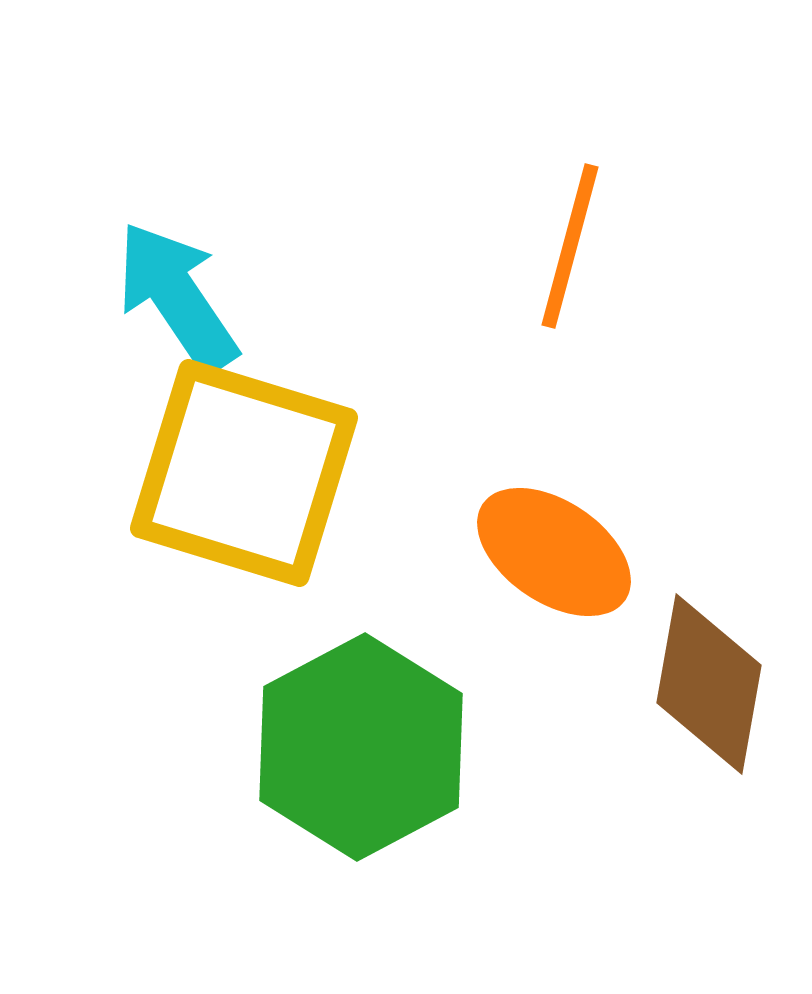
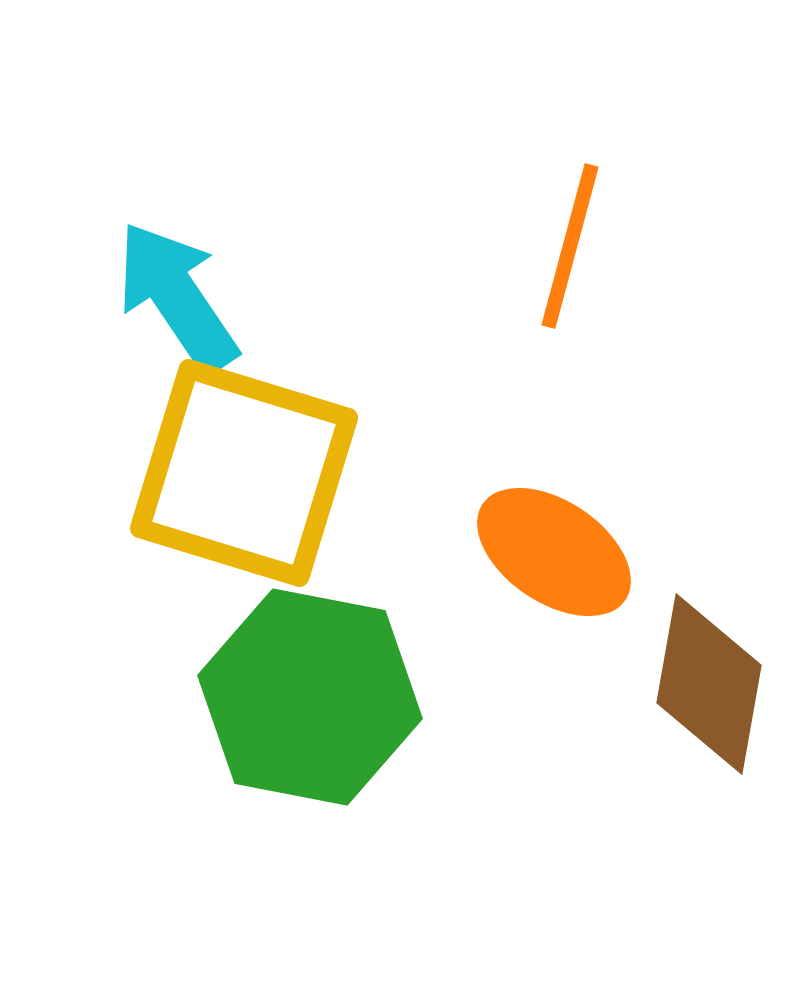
green hexagon: moved 51 px left, 50 px up; rotated 21 degrees counterclockwise
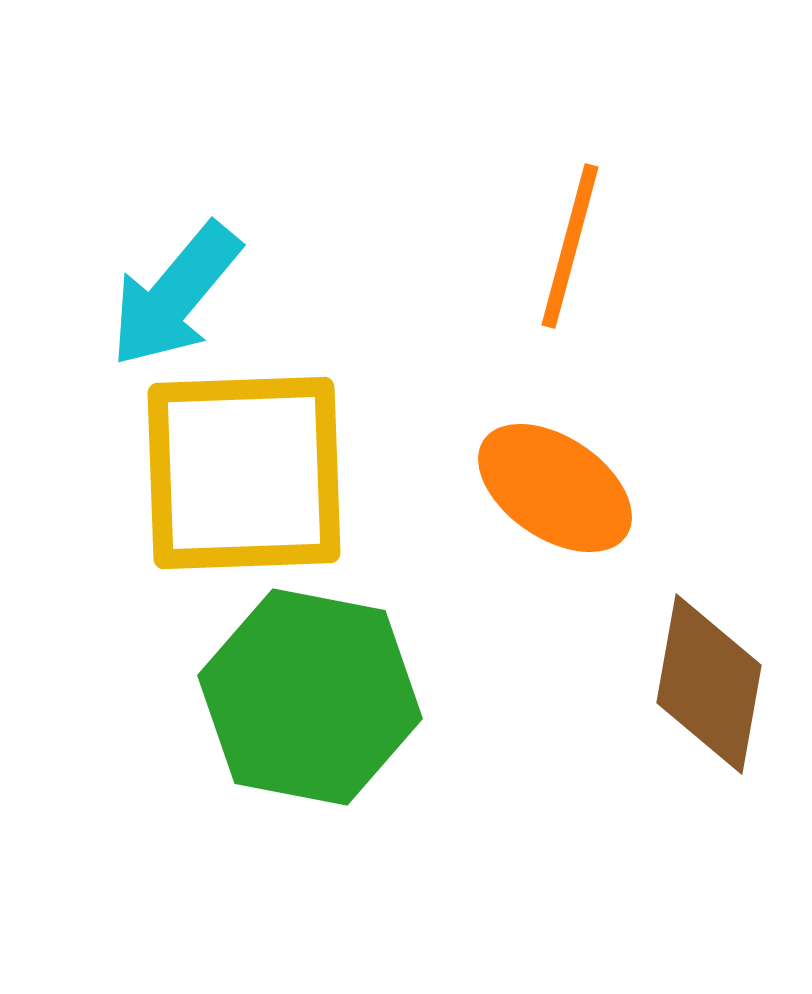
cyan arrow: moved 2 px left, 2 px up; rotated 106 degrees counterclockwise
yellow square: rotated 19 degrees counterclockwise
orange ellipse: moved 1 px right, 64 px up
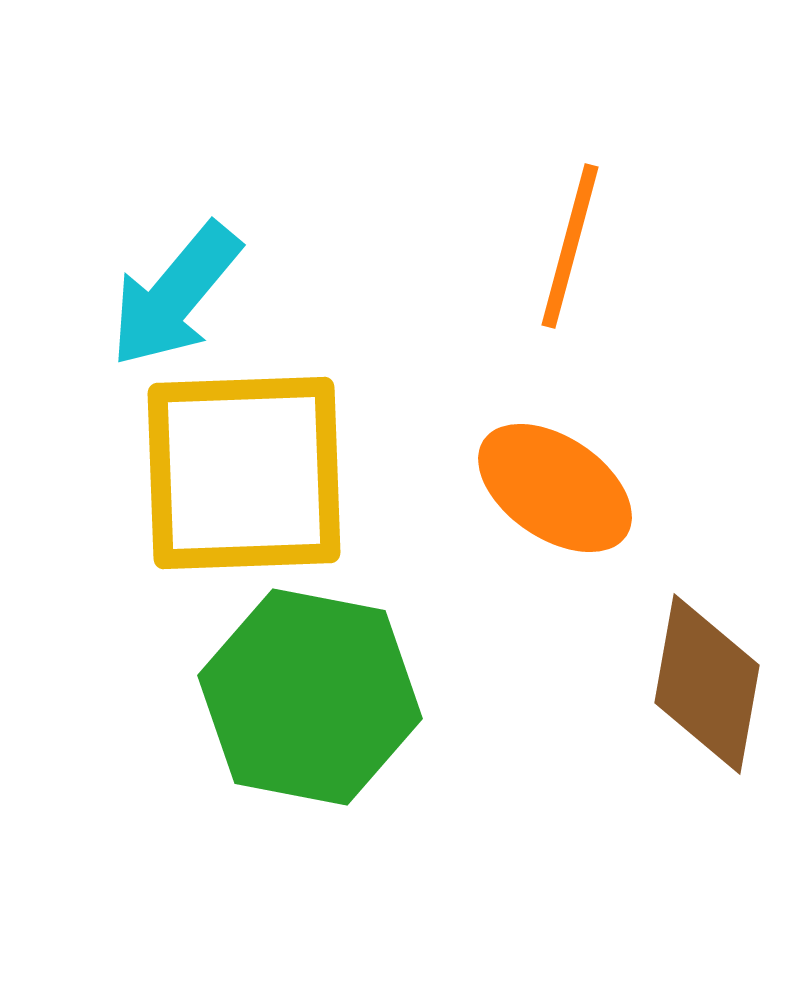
brown diamond: moved 2 px left
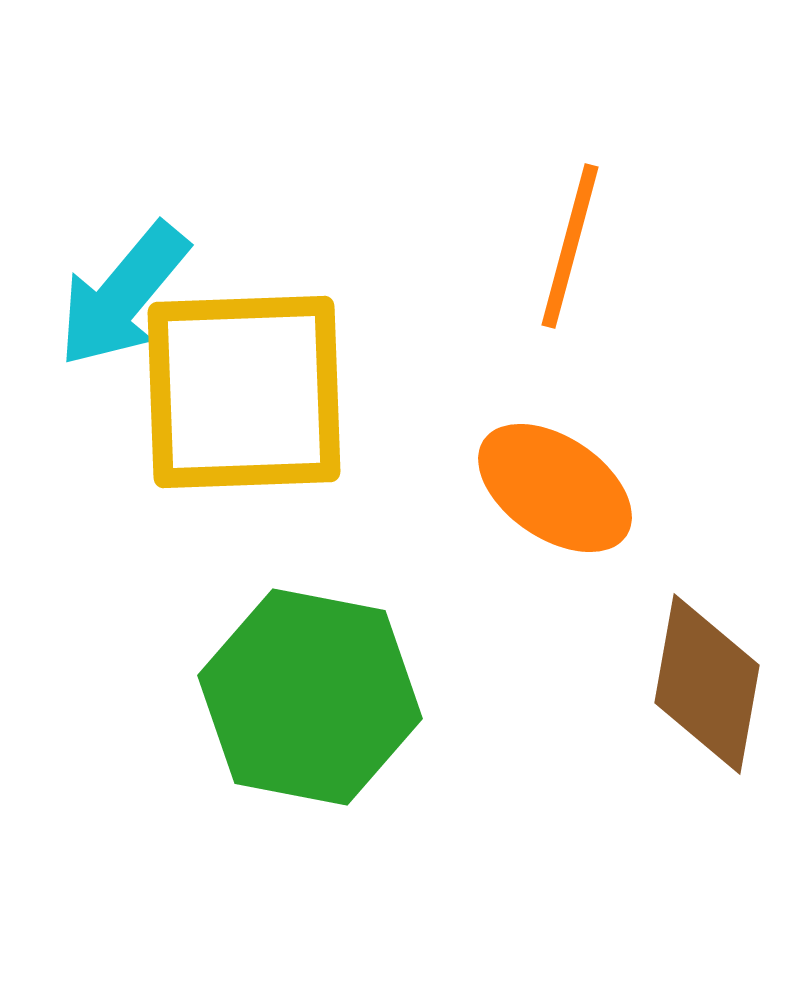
cyan arrow: moved 52 px left
yellow square: moved 81 px up
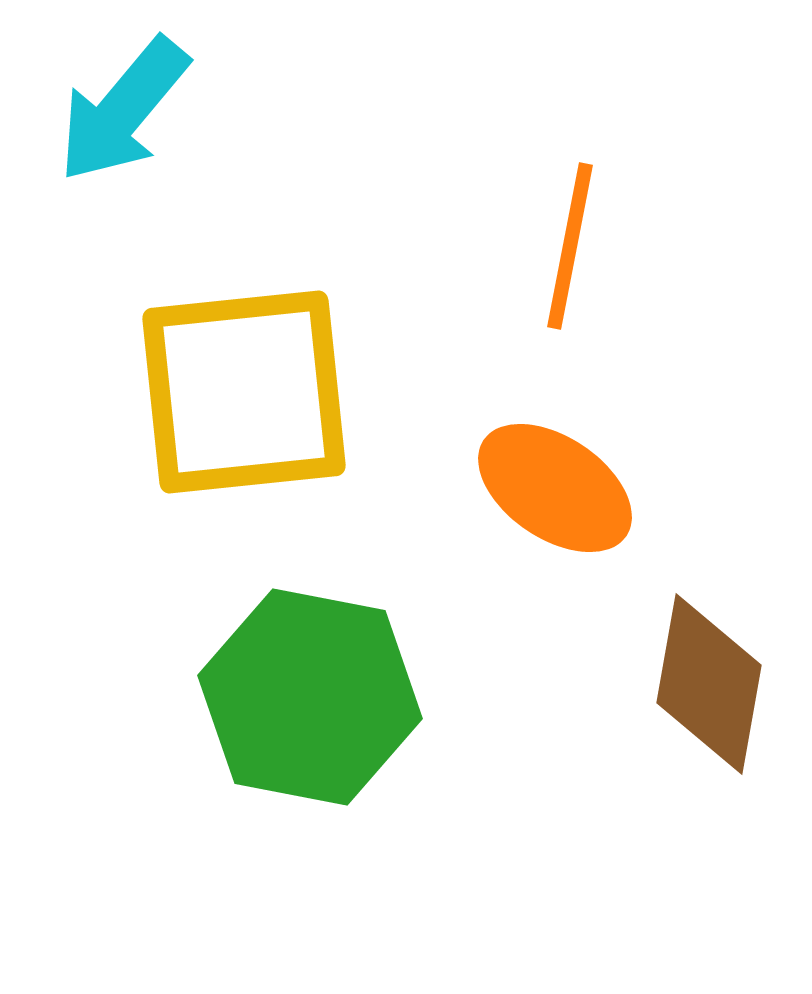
orange line: rotated 4 degrees counterclockwise
cyan arrow: moved 185 px up
yellow square: rotated 4 degrees counterclockwise
brown diamond: moved 2 px right
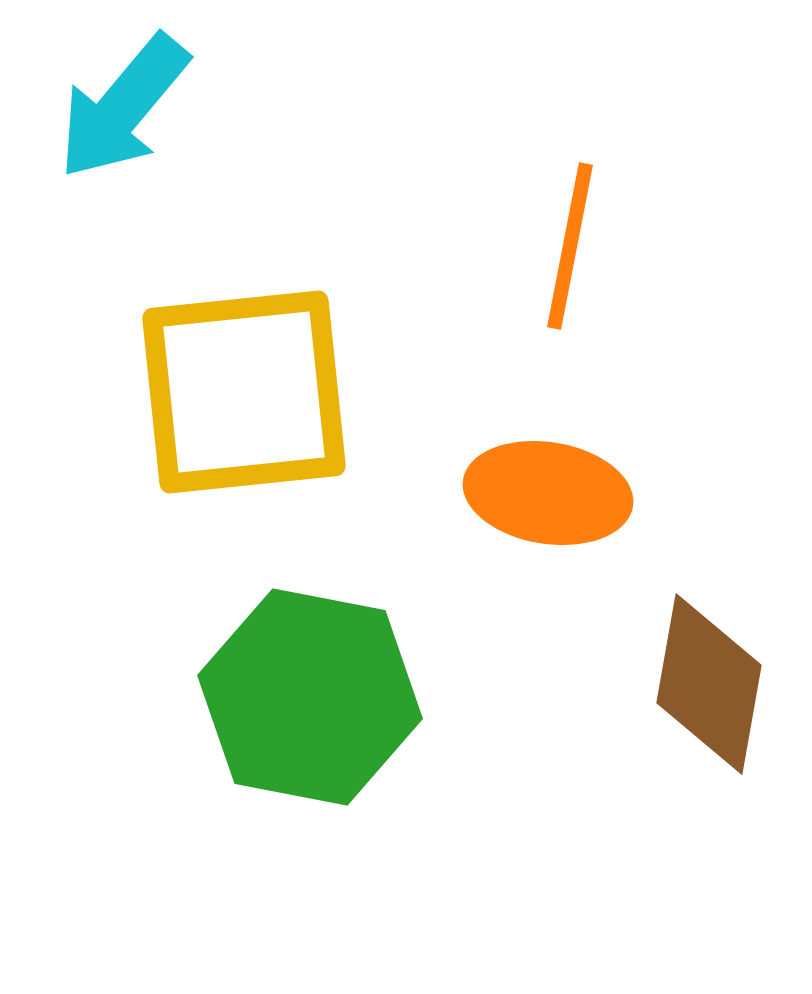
cyan arrow: moved 3 px up
orange ellipse: moved 7 px left, 5 px down; rotated 25 degrees counterclockwise
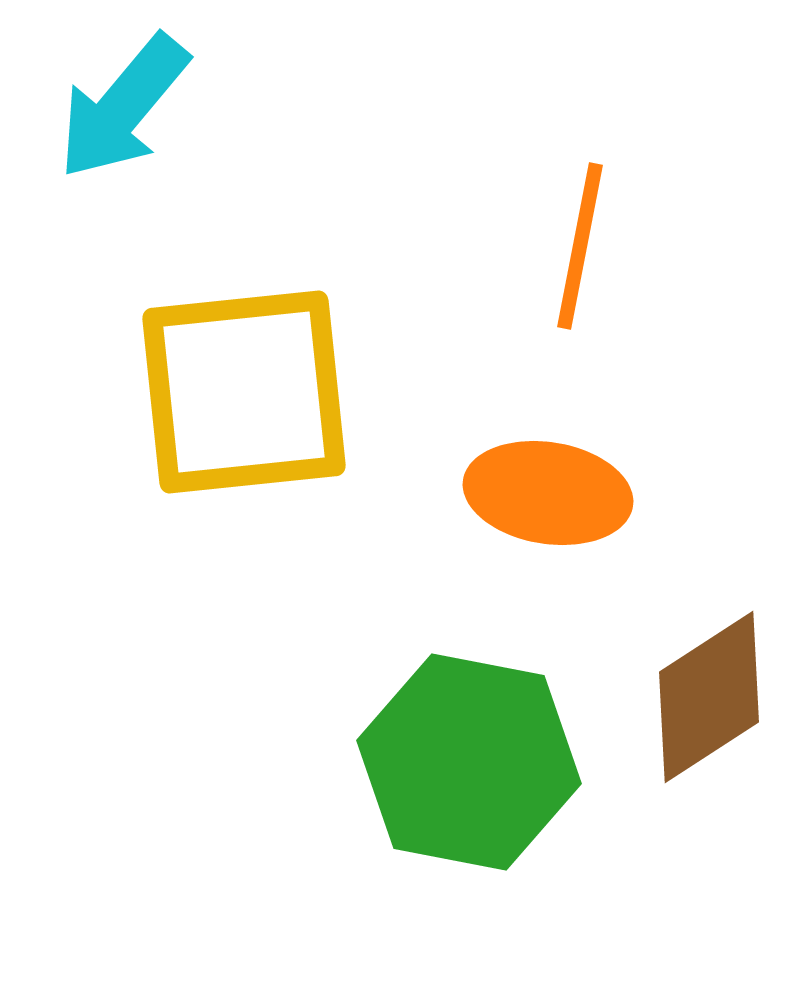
orange line: moved 10 px right
brown diamond: moved 13 px down; rotated 47 degrees clockwise
green hexagon: moved 159 px right, 65 px down
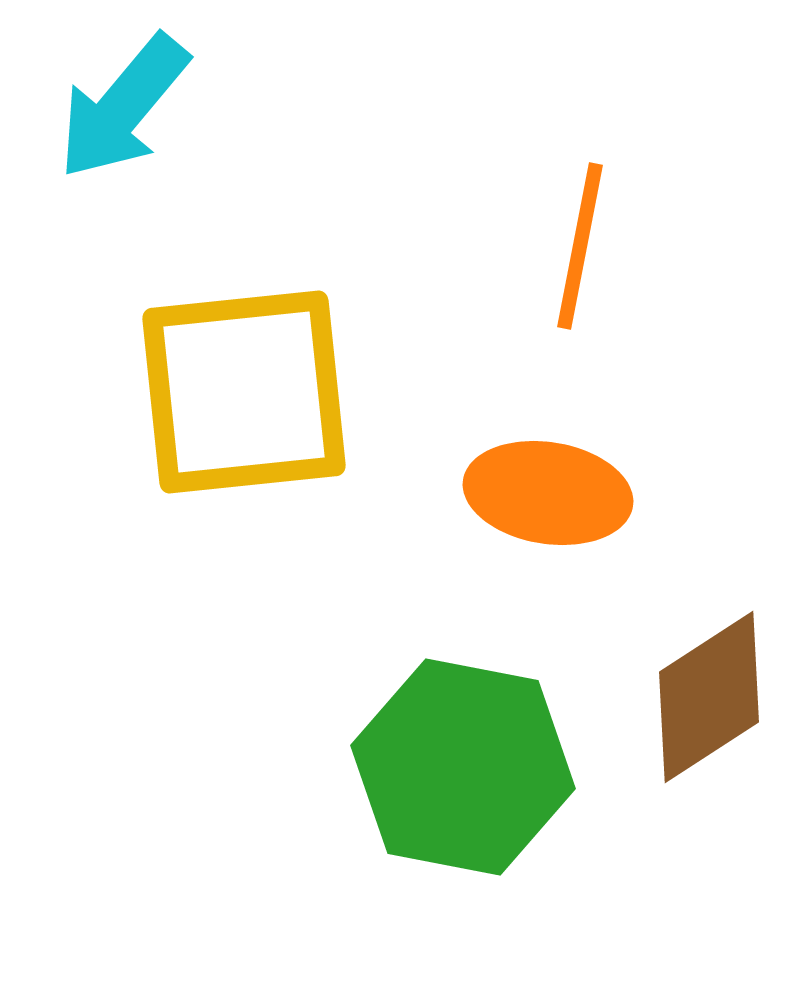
green hexagon: moved 6 px left, 5 px down
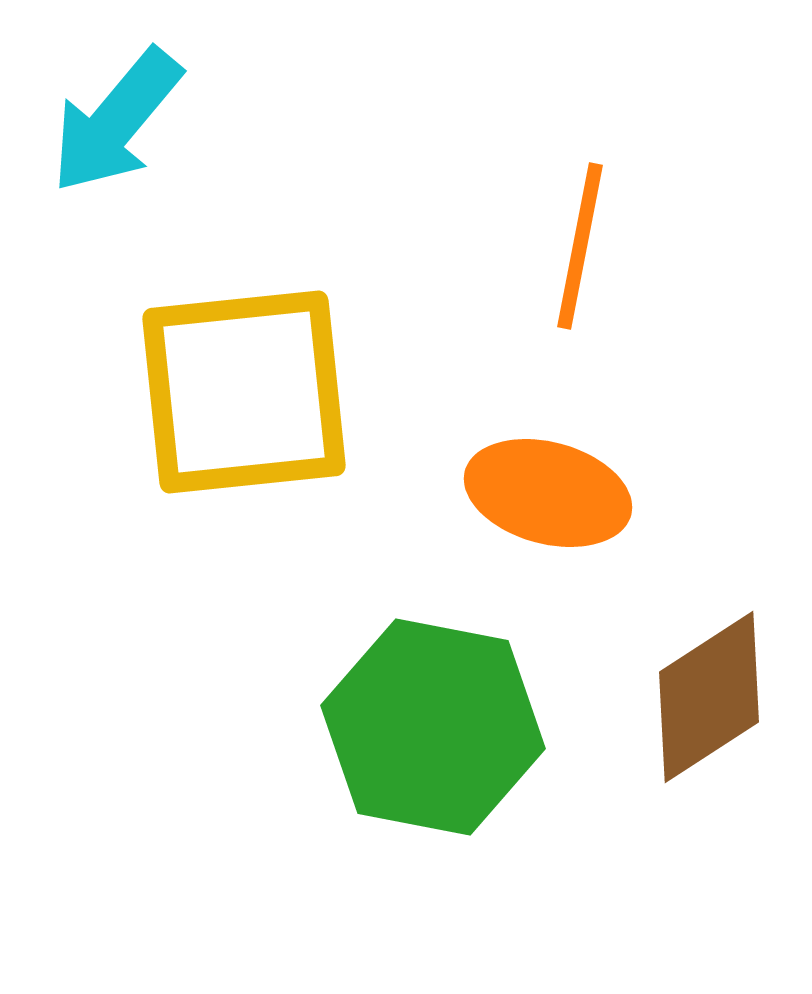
cyan arrow: moved 7 px left, 14 px down
orange ellipse: rotated 6 degrees clockwise
green hexagon: moved 30 px left, 40 px up
